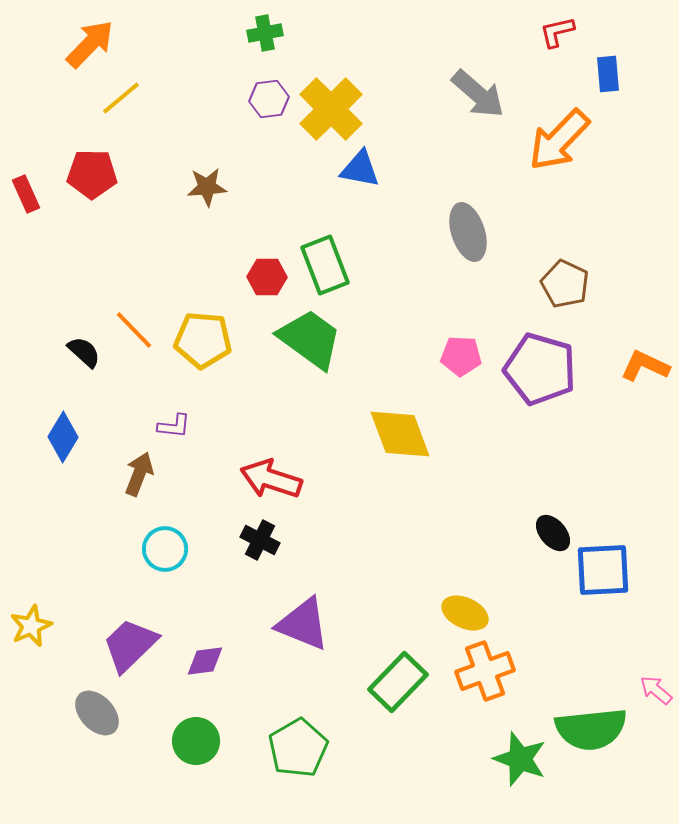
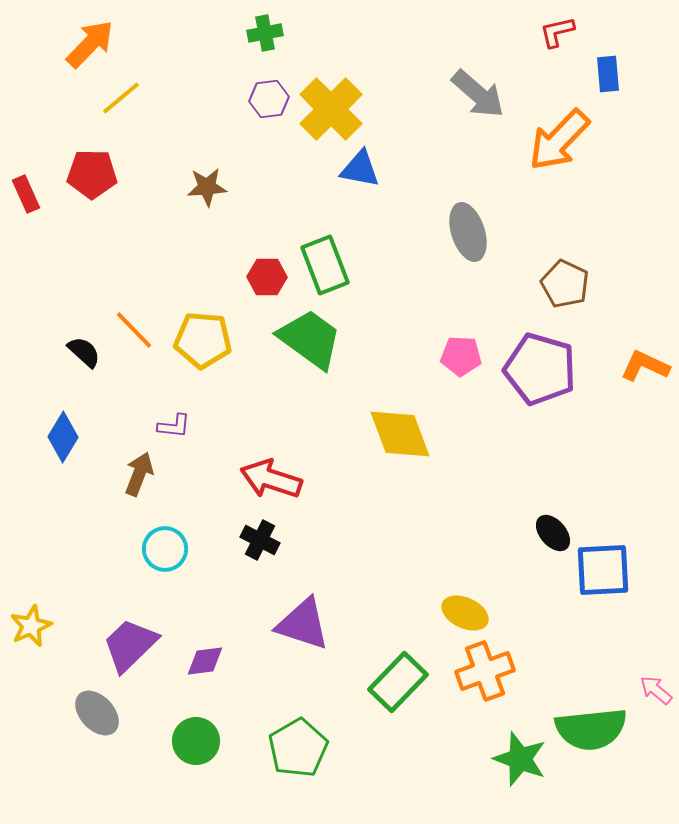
purple triangle at (303, 624): rotated 4 degrees counterclockwise
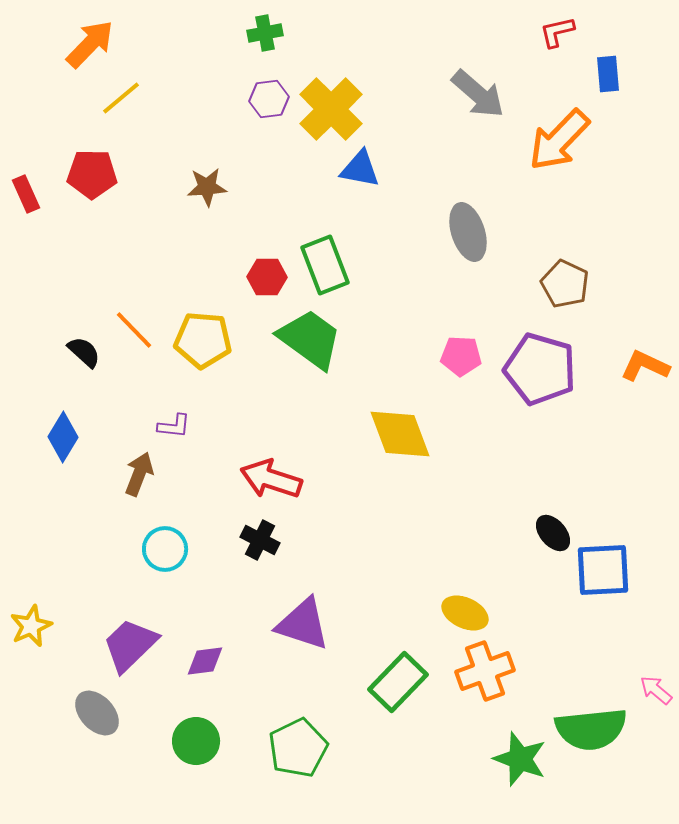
green pentagon at (298, 748): rotated 4 degrees clockwise
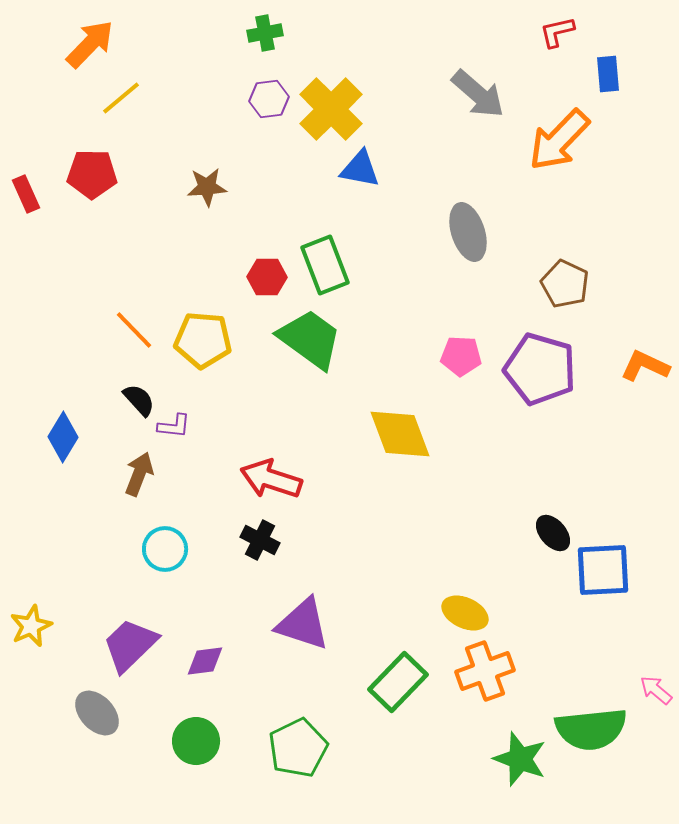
black semicircle at (84, 352): moved 55 px right, 48 px down; rotated 6 degrees clockwise
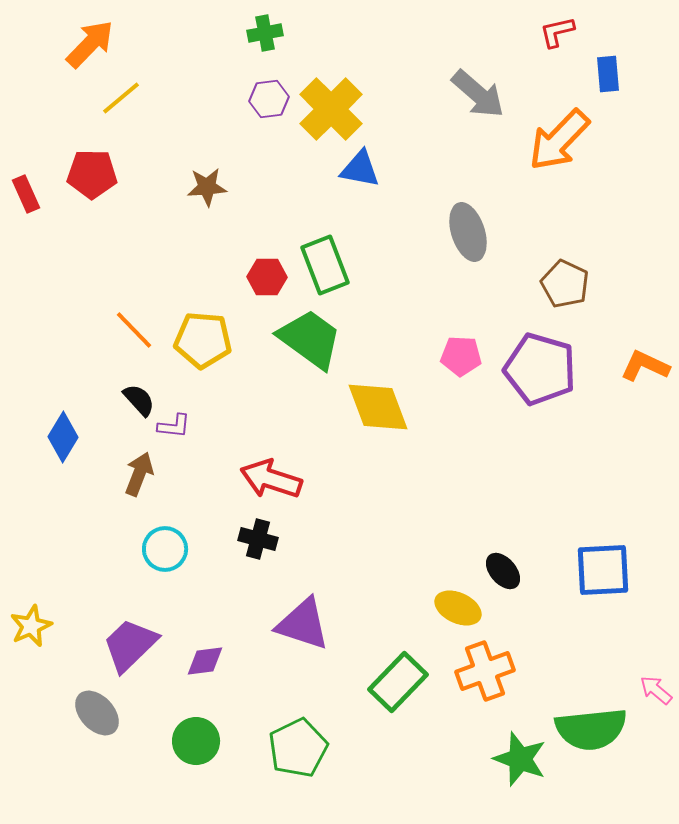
yellow diamond at (400, 434): moved 22 px left, 27 px up
black ellipse at (553, 533): moved 50 px left, 38 px down
black cross at (260, 540): moved 2 px left, 1 px up; rotated 12 degrees counterclockwise
yellow ellipse at (465, 613): moved 7 px left, 5 px up
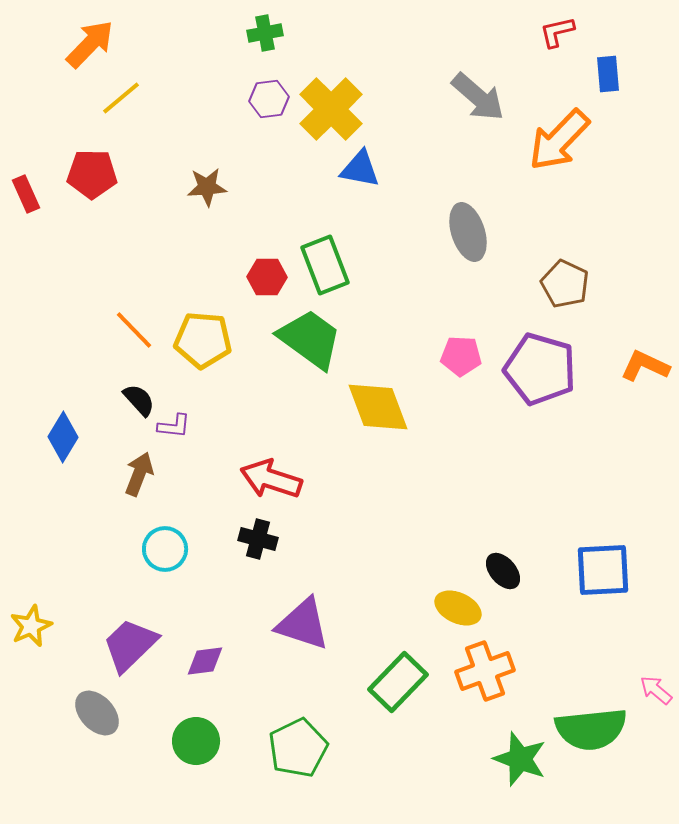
gray arrow at (478, 94): moved 3 px down
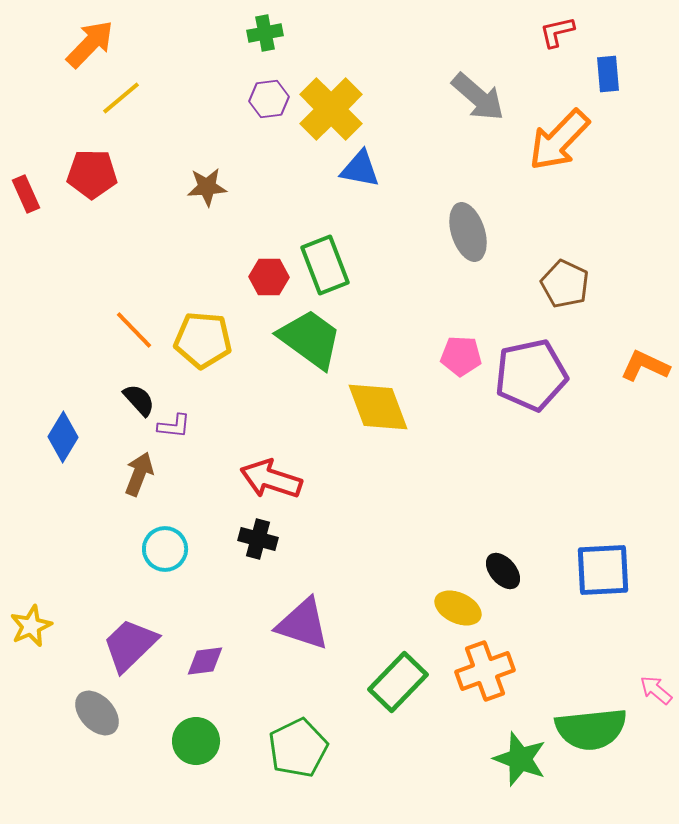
red hexagon at (267, 277): moved 2 px right
purple pentagon at (540, 369): moved 9 px left, 6 px down; rotated 28 degrees counterclockwise
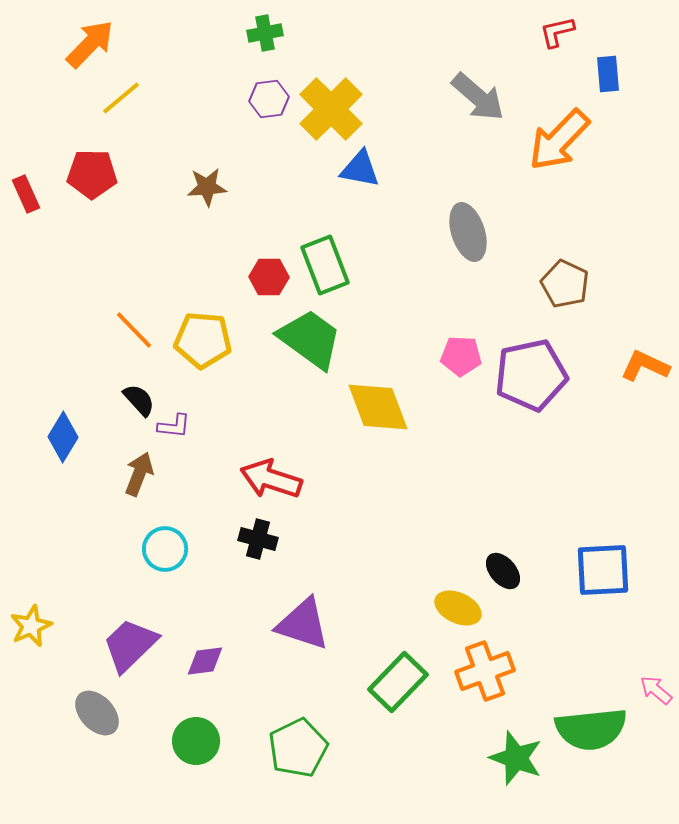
green star at (520, 759): moved 4 px left, 1 px up
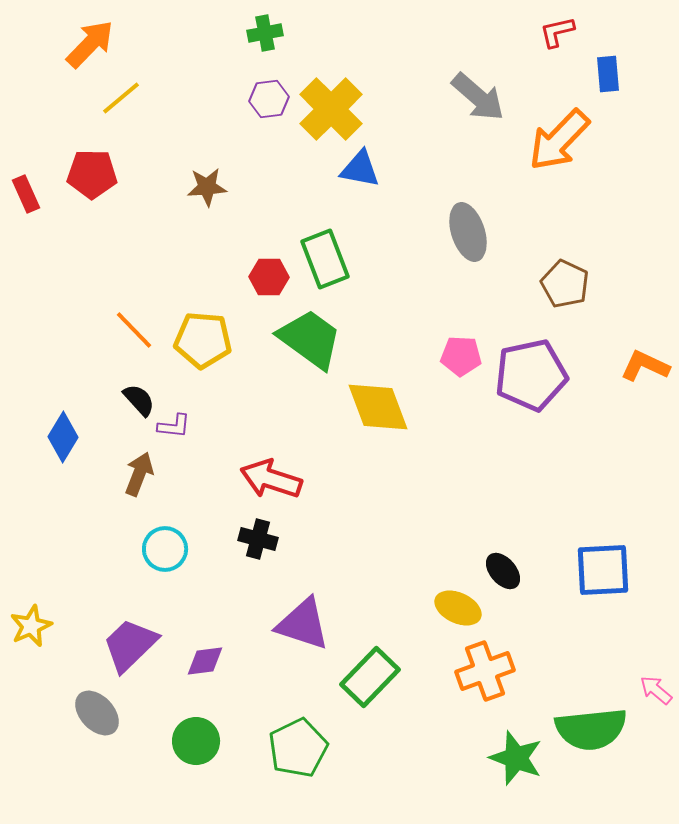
green rectangle at (325, 265): moved 6 px up
green rectangle at (398, 682): moved 28 px left, 5 px up
